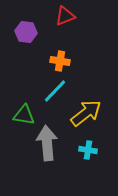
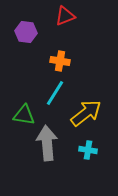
cyan line: moved 2 px down; rotated 12 degrees counterclockwise
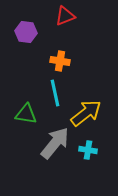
cyan line: rotated 44 degrees counterclockwise
green triangle: moved 2 px right, 1 px up
gray arrow: moved 8 px right; rotated 44 degrees clockwise
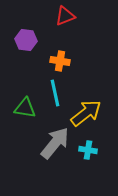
purple hexagon: moved 8 px down
green triangle: moved 1 px left, 6 px up
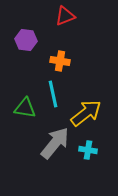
cyan line: moved 2 px left, 1 px down
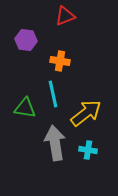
gray arrow: rotated 48 degrees counterclockwise
